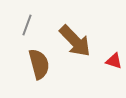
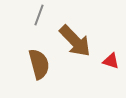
gray line: moved 12 px right, 10 px up
red triangle: moved 3 px left
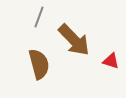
gray line: moved 2 px down
brown arrow: moved 1 px left, 1 px up
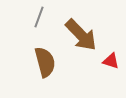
brown arrow: moved 7 px right, 5 px up
brown semicircle: moved 6 px right, 2 px up
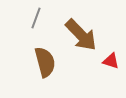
gray line: moved 3 px left, 1 px down
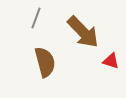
brown arrow: moved 2 px right, 3 px up
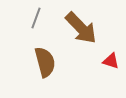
brown arrow: moved 2 px left, 4 px up
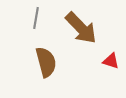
gray line: rotated 10 degrees counterclockwise
brown semicircle: moved 1 px right
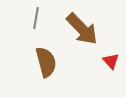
brown arrow: moved 1 px right, 1 px down
red triangle: rotated 30 degrees clockwise
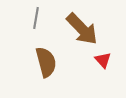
red triangle: moved 8 px left, 1 px up
